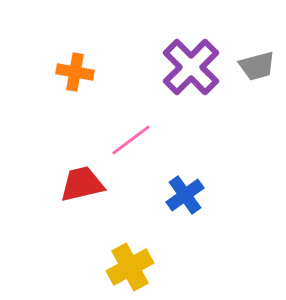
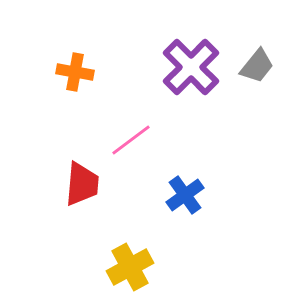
gray trapezoid: rotated 36 degrees counterclockwise
red trapezoid: rotated 108 degrees clockwise
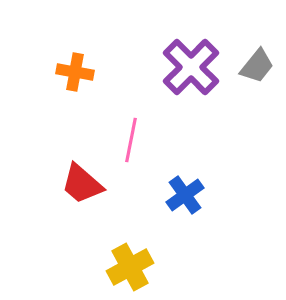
pink line: rotated 42 degrees counterclockwise
red trapezoid: rotated 126 degrees clockwise
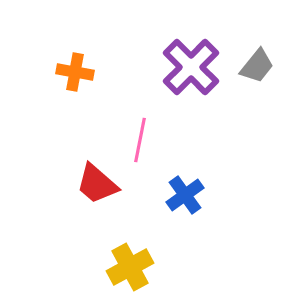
pink line: moved 9 px right
red trapezoid: moved 15 px right
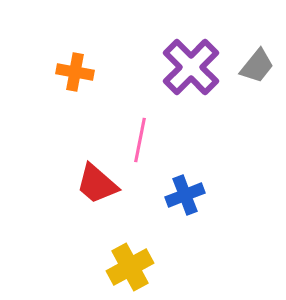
blue cross: rotated 15 degrees clockwise
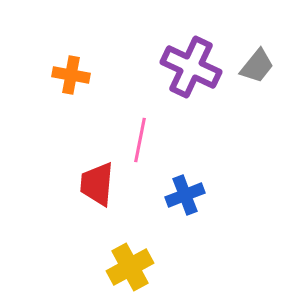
purple cross: rotated 20 degrees counterclockwise
orange cross: moved 4 px left, 3 px down
red trapezoid: rotated 54 degrees clockwise
